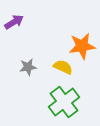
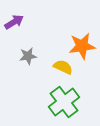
gray star: moved 11 px up
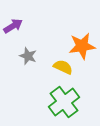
purple arrow: moved 1 px left, 4 px down
gray star: rotated 30 degrees clockwise
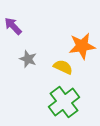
purple arrow: rotated 102 degrees counterclockwise
gray star: moved 3 px down
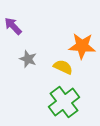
orange star: rotated 12 degrees clockwise
